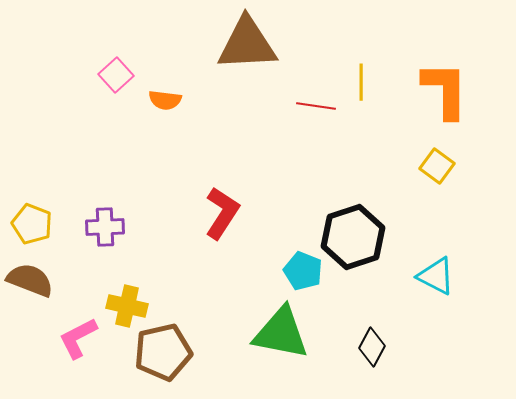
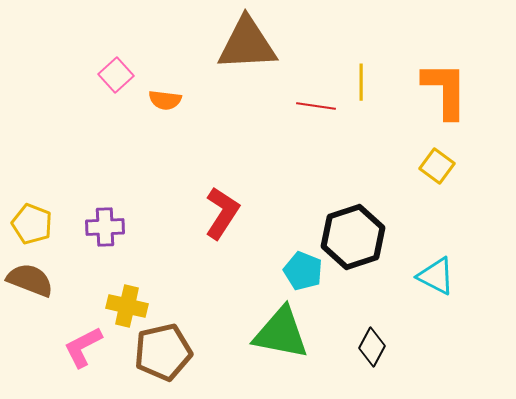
pink L-shape: moved 5 px right, 9 px down
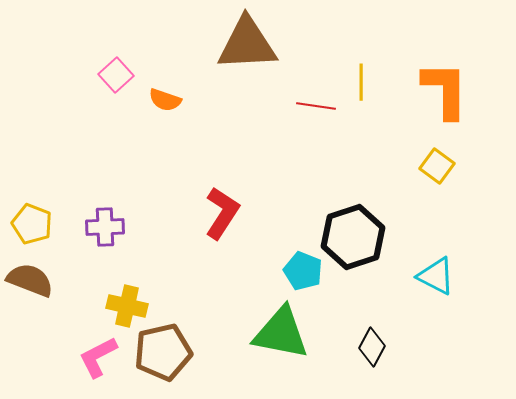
orange semicircle: rotated 12 degrees clockwise
pink L-shape: moved 15 px right, 10 px down
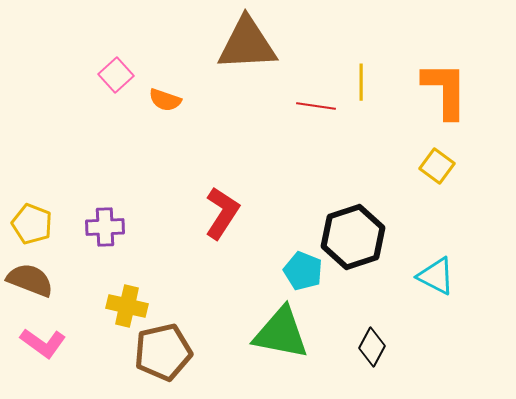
pink L-shape: moved 55 px left, 14 px up; rotated 117 degrees counterclockwise
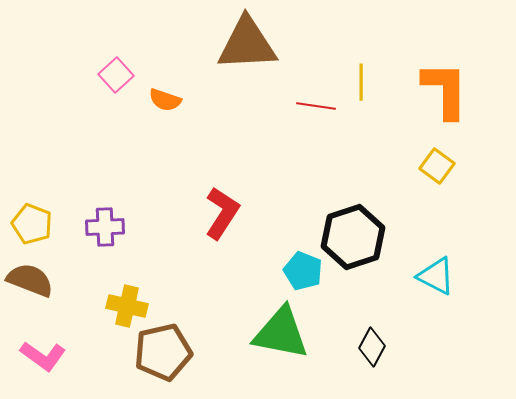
pink L-shape: moved 13 px down
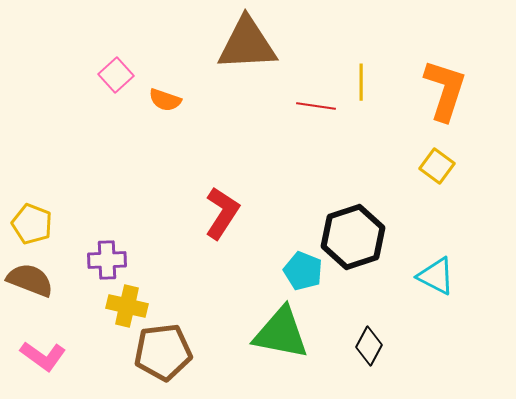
orange L-shape: rotated 18 degrees clockwise
purple cross: moved 2 px right, 33 px down
black diamond: moved 3 px left, 1 px up
brown pentagon: rotated 6 degrees clockwise
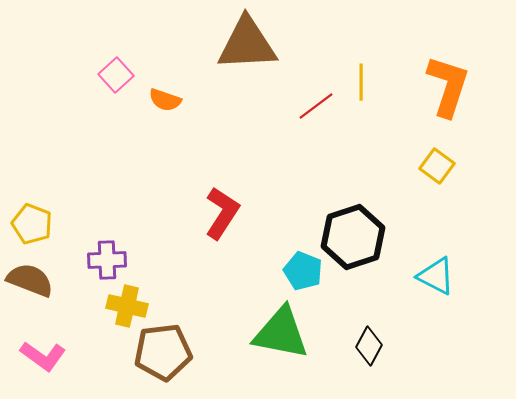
orange L-shape: moved 3 px right, 4 px up
red line: rotated 45 degrees counterclockwise
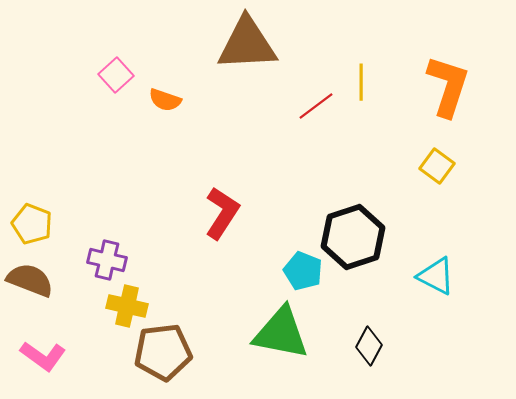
purple cross: rotated 15 degrees clockwise
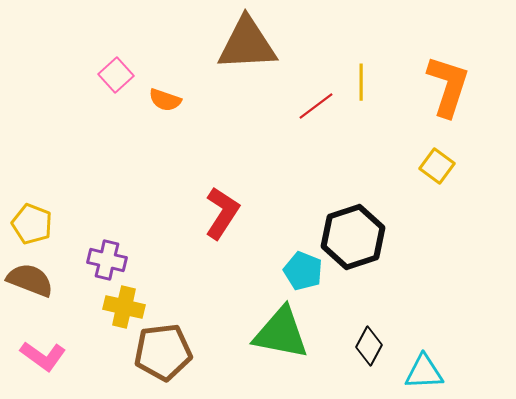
cyan triangle: moved 12 px left, 96 px down; rotated 30 degrees counterclockwise
yellow cross: moved 3 px left, 1 px down
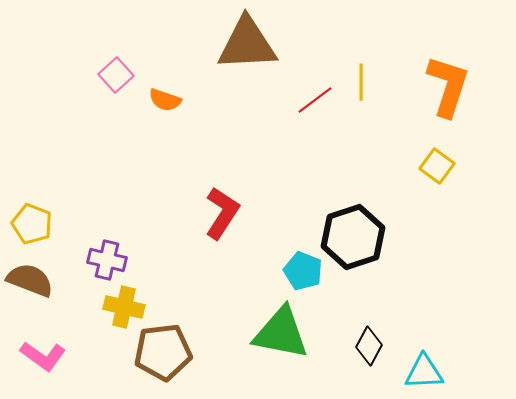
red line: moved 1 px left, 6 px up
